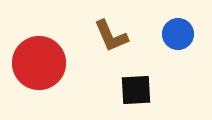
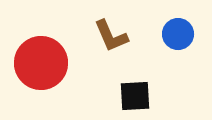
red circle: moved 2 px right
black square: moved 1 px left, 6 px down
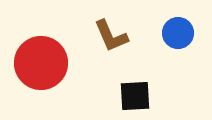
blue circle: moved 1 px up
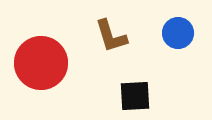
brown L-shape: rotated 6 degrees clockwise
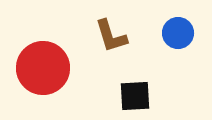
red circle: moved 2 px right, 5 px down
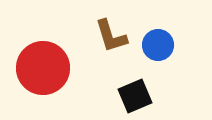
blue circle: moved 20 px left, 12 px down
black square: rotated 20 degrees counterclockwise
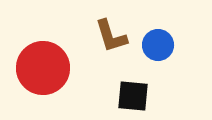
black square: moved 2 px left; rotated 28 degrees clockwise
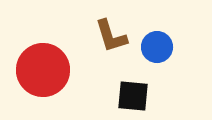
blue circle: moved 1 px left, 2 px down
red circle: moved 2 px down
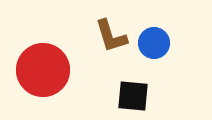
blue circle: moved 3 px left, 4 px up
